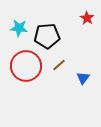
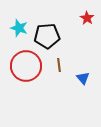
cyan star: rotated 12 degrees clockwise
brown line: rotated 56 degrees counterclockwise
blue triangle: rotated 16 degrees counterclockwise
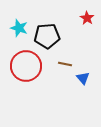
brown line: moved 6 px right, 1 px up; rotated 72 degrees counterclockwise
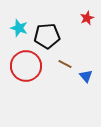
red star: rotated 16 degrees clockwise
brown line: rotated 16 degrees clockwise
blue triangle: moved 3 px right, 2 px up
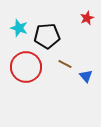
red circle: moved 1 px down
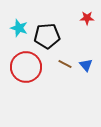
red star: rotated 24 degrees clockwise
blue triangle: moved 11 px up
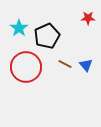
red star: moved 1 px right
cyan star: rotated 18 degrees clockwise
black pentagon: rotated 20 degrees counterclockwise
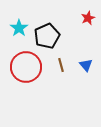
red star: rotated 24 degrees counterclockwise
brown line: moved 4 px left, 1 px down; rotated 48 degrees clockwise
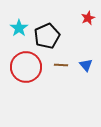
brown line: rotated 72 degrees counterclockwise
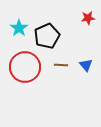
red star: rotated 16 degrees clockwise
red circle: moved 1 px left
